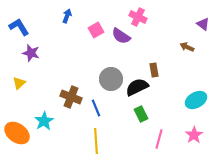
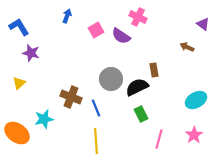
cyan star: moved 2 px up; rotated 18 degrees clockwise
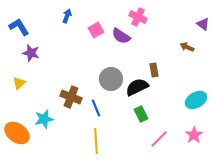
pink line: rotated 30 degrees clockwise
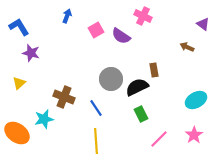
pink cross: moved 5 px right, 1 px up
brown cross: moved 7 px left
blue line: rotated 12 degrees counterclockwise
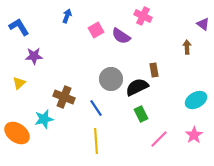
brown arrow: rotated 64 degrees clockwise
purple star: moved 3 px right, 3 px down; rotated 18 degrees counterclockwise
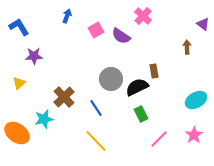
pink cross: rotated 18 degrees clockwise
brown rectangle: moved 1 px down
brown cross: rotated 25 degrees clockwise
yellow line: rotated 40 degrees counterclockwise
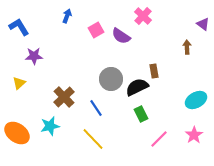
cyan star: moved 6 px right, 7 px down
yellow line: moved 3 px left, 2 px up
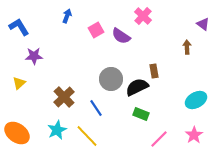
green rectangle: rotated 42 degrees counterclockwise
cyan star: moved 7 px right, 4 px down; rotated 12 degrees counterclockwise
yellow line: moved 6 px left, 3 px up
